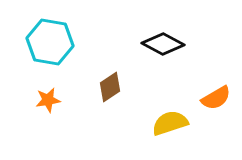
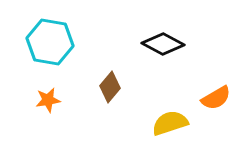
brown diamond: rotated 16 degrees counterclockwise
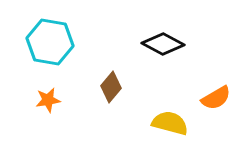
brown diamond: moved 1 px right
yellow semicircle: rotated 33 degrees clockwise
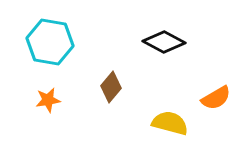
black diamond: moved 1 px right, 2 px up
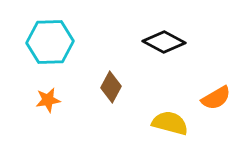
cyan hexagon: rotated 12 degrees counterclockwise
brown diamond: rotated 12 degrees counterclockwise
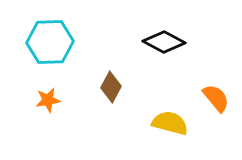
orange semicircle: rotated 100 degrees counterclockwise
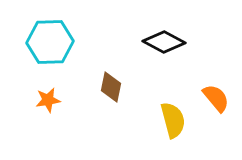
brown diamond: rotated 16 degrees counterclockwise
yellow semicircle: moved 3 px right, 3 px up; rotated 60 degrees clockwise
